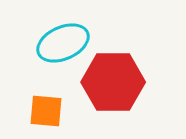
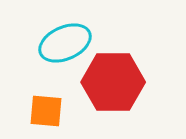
cyan ellipse: moved 2 px right
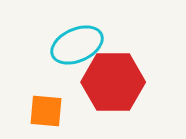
cyan ellipse: moved 12 px right, 2 px down
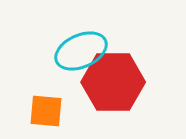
cyan ellipse: moved 4 px right, 6 px down
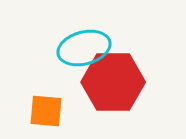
cyan ellipse: moved 3 px right, 3 px up; rotated 9 degrees clockwise
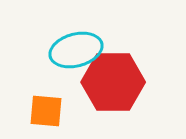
cyan ellipse: moved 8 px left, 2 px down
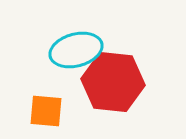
red hexagon: rotated 6 degrees clockwise
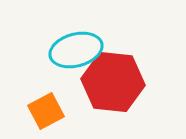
orange square: rotated 33 degrees counterclockwise
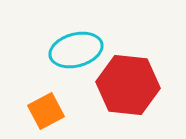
red hexagon: moved 15 px right, 3 px down
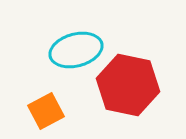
red hexagon: rotated 6 degrees clockwise
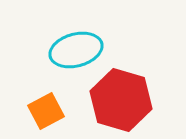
red hexagon: moved 7 px left, 15 px down; rotated 4 degrees clockwise
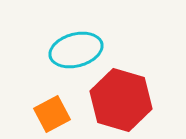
orange square: moved 6 px right, 3 px down
